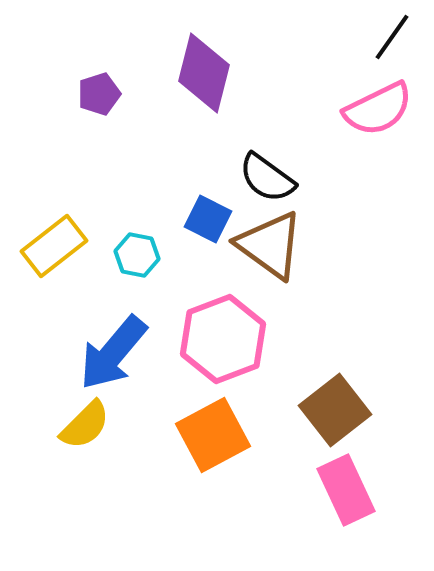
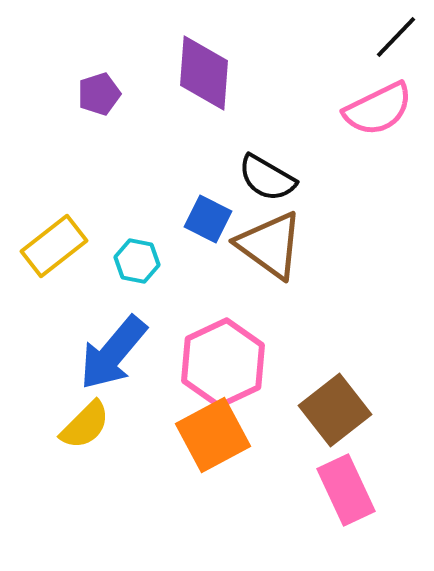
black line: moved 4 px right; rotated 9 degrees clockwise
purple diamond: rotated 10 degrees counterclockwise
black semicircle: rotated 6 degrees counterclockwise
cyan hexagon: moved 6 px down
pink hexagon: moved 24 px down; rotated 4 degrees counterclockwise
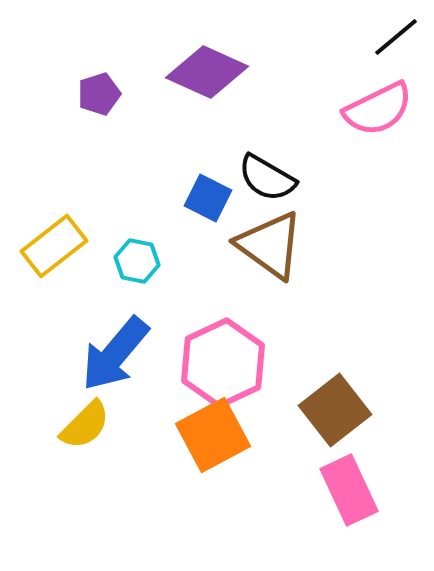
black line: rotated 6 degrees clockwise
purple diamond: moved 3 px right, 1 px up; rotated 70 degrees counterclockwise
blue square: moved 21 px up
blue arrow: moved 2 px right, 1 px down
pink rectangle: moved 3 px right
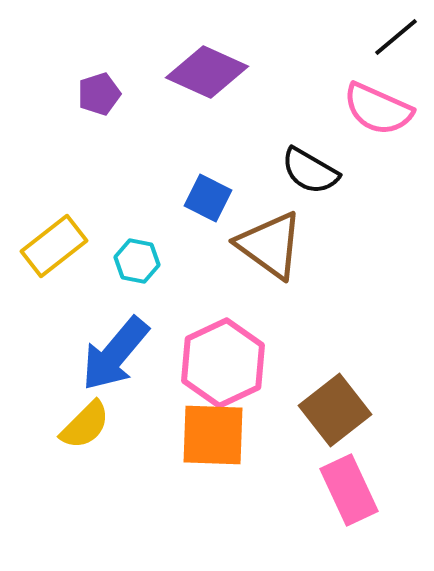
pink semicircle: rotated 50 degrees clockwise
black semicircle: moved 43 px right, 7 px up
orange square: rotated 30 degrees clockwise
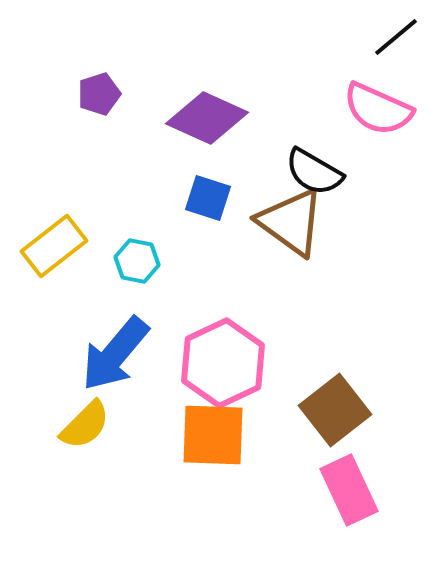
purple diamond: moved 46 px down
black semicircle: moved 4 px right, 1 px down
blue square: rotated 9 degrees counterclockwise
brown triangle: moved 21 px right, 23 px up
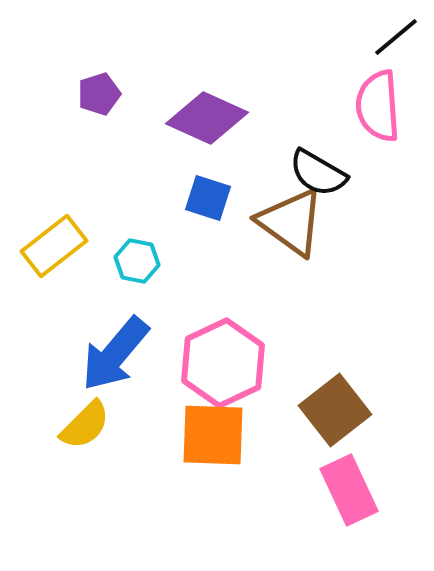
pink semicircle: moved 3 px up; rotated 62 degrees clockwise
black semicircle: moved 4 px right, 1 px down
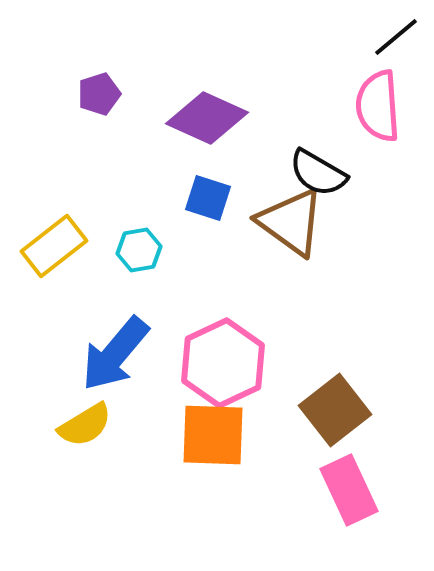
cyan hexagon: moved 2 px right, 11 px up; rotated 21 degrees counterclockwise
yellow semicircle: rotated 14 degrees clockwise
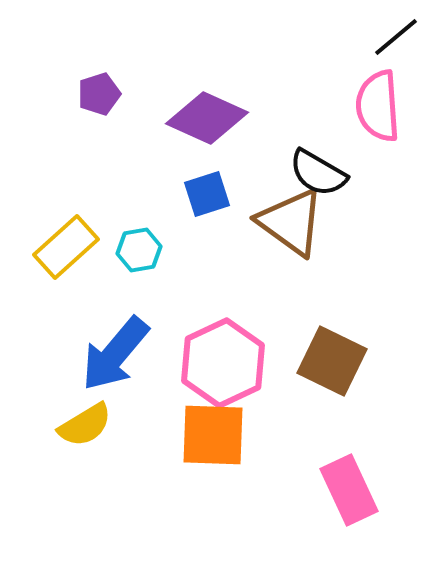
blue square: moved 1 px left, 4 px up; rotated 36 degrees counterclockwise
yellow rectangle: moved 12 px right, 1 px down; rotated 4 degrees counterclockwise
brown square: moved 3 px left, 49 px up; rotated 26 degrees counterclockwise
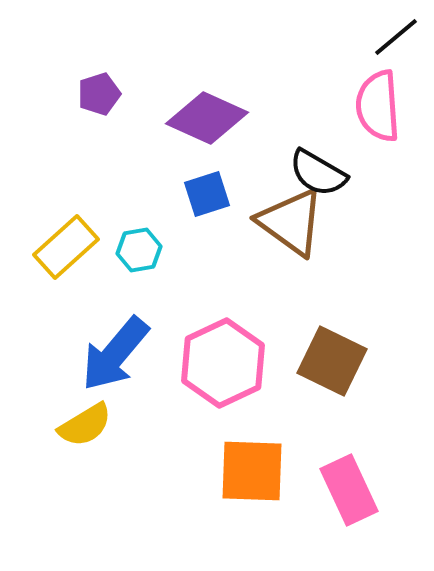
orange square: moved 39 px right, 36 px down
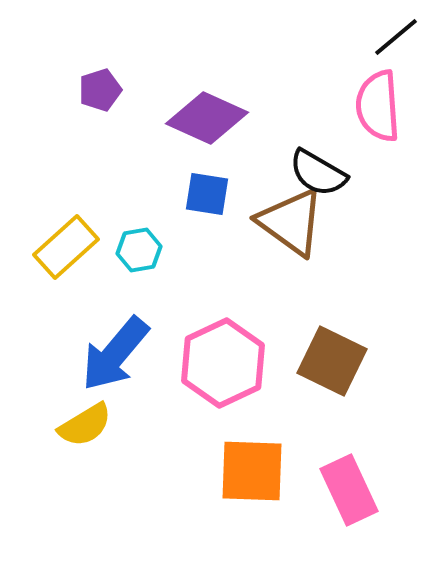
purple pentagon: moved 1 px right, 4 px up
blue square: rotated 27 degrees clockwise
